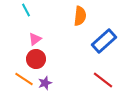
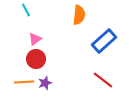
orange semicircle: moved 1 px left, 1 px up
orange line: moved 3 px down; rotated 36 degrees counterclockwise
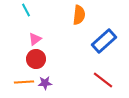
purple star: rotated 16 degrees clockwise
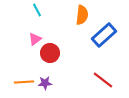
cyan line: moved 11 px right
orange semicircle: moved 3 px right
blue rectangle: moved 6 px up
red circle: moved 14 px right, 6 px up
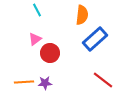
blue rectangle: moved 9 px left, 4 px down
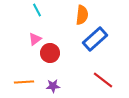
purple star: moved 8 px right, 3 px down
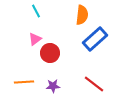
cyan line: moved 1 px left, 1 px down
red line: moved 9 px left, 4 px down
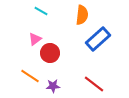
cyan line: moved 5 px right; rotated 32 degrees counterclockwise
blue rectangle: moved 3 px right
orange line: moved 6 px right, 6 px up; rotated 36 degrees clockwise
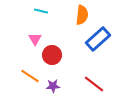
cyan line: rotated 16 degrees counterclockwise
pink triangle: rotated 24 degrees counterclockwise
red circle: moved 2 px right, 2 px down
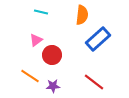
cyan line: moved 1 px down
pink triangle: moved 1 px right, 1 px down; rotated 24 degrees clockwise
red line: moved 2 px up
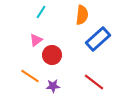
cyan line: rotated 72 degrees counterclockwise
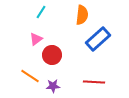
pink triangle: moved 1 px up
red line: rotated 35 degrees counterclockwise
